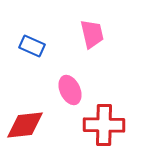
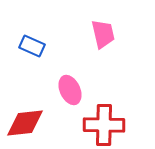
pink trapezoid: moved 11 px right
red diamond: moved 2 px up
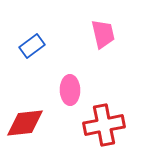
blue rectangle: rotated 60 degrees counterclockwise
pink ellipse: rotated 24 degrees clockwise
red cross: rotated 12 degrees counterclockwise
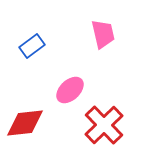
pink ellipse: rotated 48 degrees clockwise
red cross: rotated 33 degrees counterclockwise
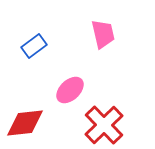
blue rectangle: moved 2 px right
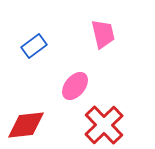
pink ellipse: moved 5 px right, 4 px up; rotated 8 degrees counterclockwise
red diamond: moved 1 px right, 2 px down
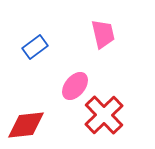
blue rectangle: moved 1 px right, 1 px down
red cross: moved 10 px up
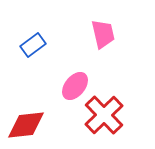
blue rectangle: moved 2 px left, 2 px up
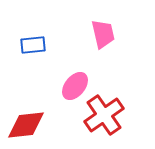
blue rectangle: rotated 30 degrees clockwise
red cross: rotated 9 degrees clockwise
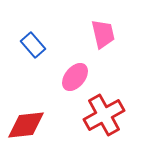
blue rectangle: rotated 55 degrees clockwise
pink ellipse: moved 9 px up
red cross: rotated 6 degrees clockwise
